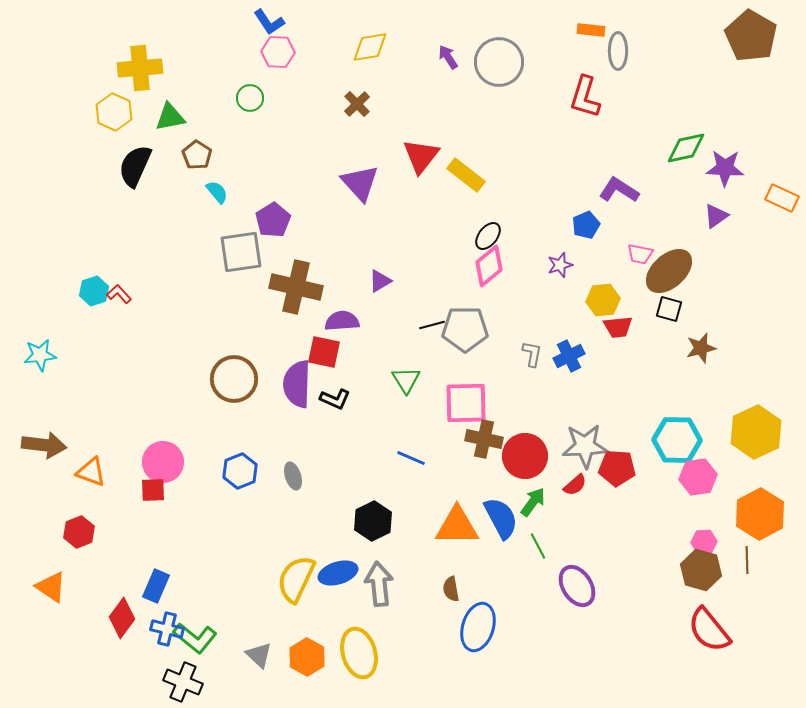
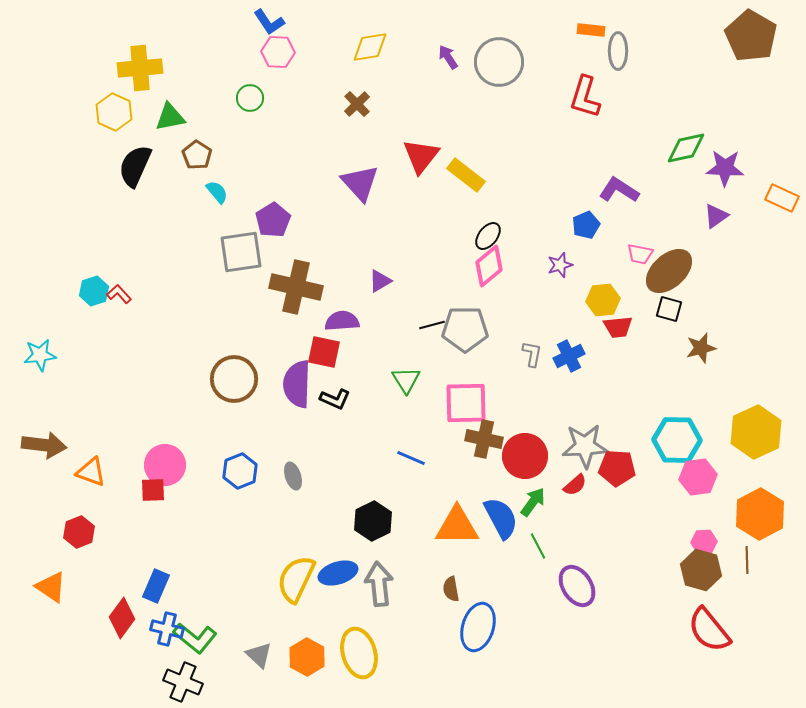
pink circle at (163, 462): moved 2 px right, 3 px down
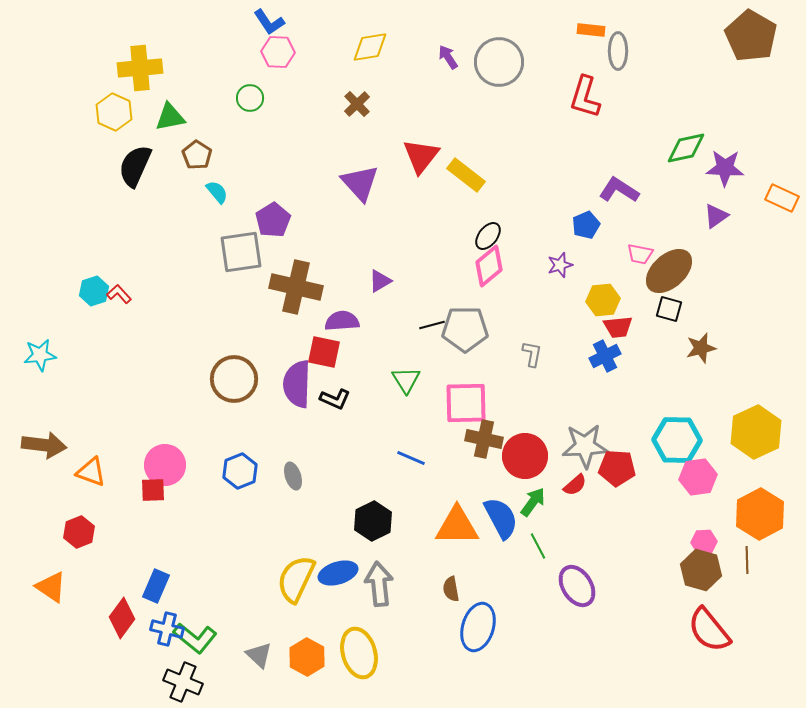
blue cross at (569, 356): moved 36 px right
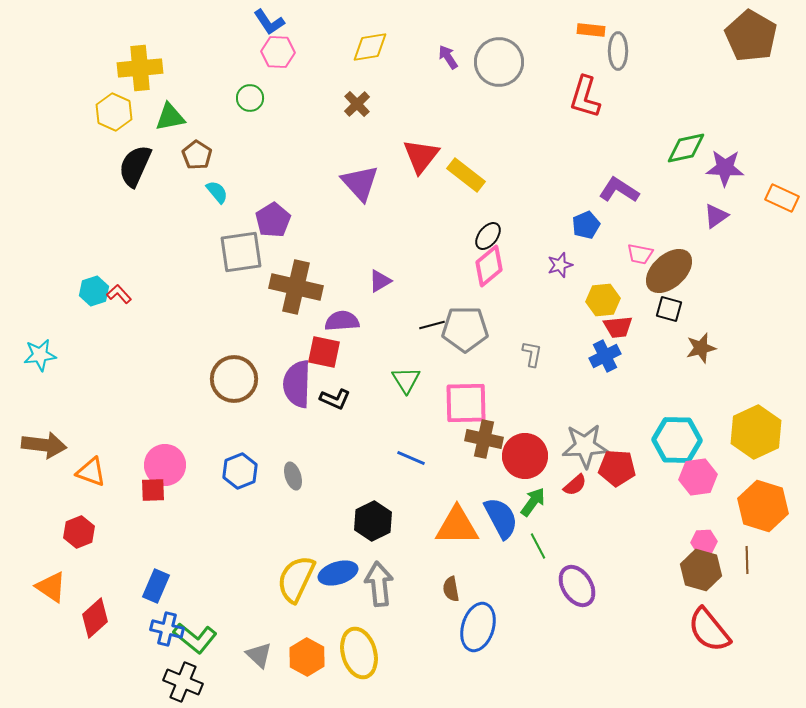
orange hexagon at (760, 514): moved 3 px right, 8 px up; rotated 15 degrees counterclockwise
red diamond at (122, 618): moved 27 px left; rotated 12 degrees clockwise
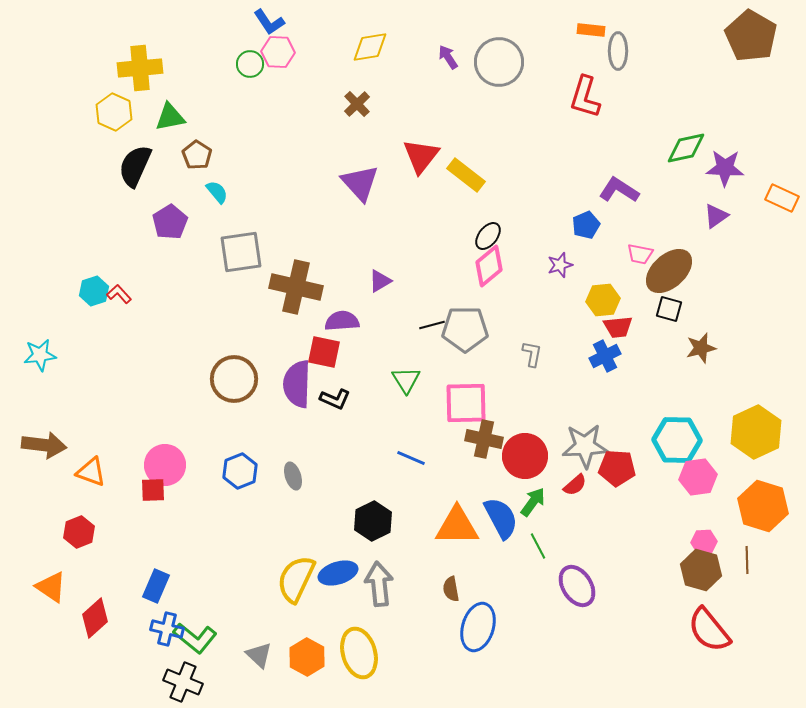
green circle at (250, 98): moved 34 px up
purple pentagon at (273, 220): moved 103 px left, 2 px down
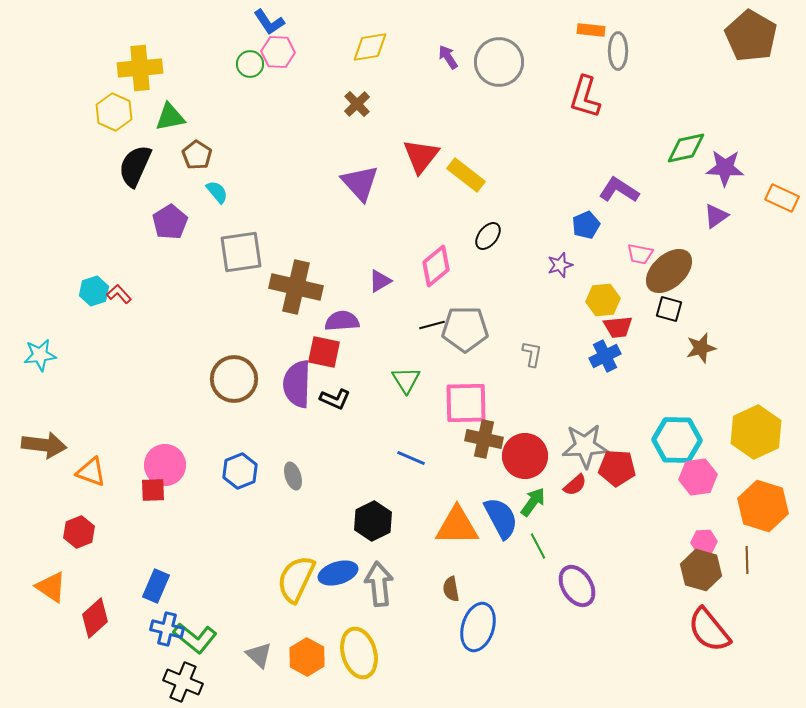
pink diamond at (489, 266): moved 53 px left
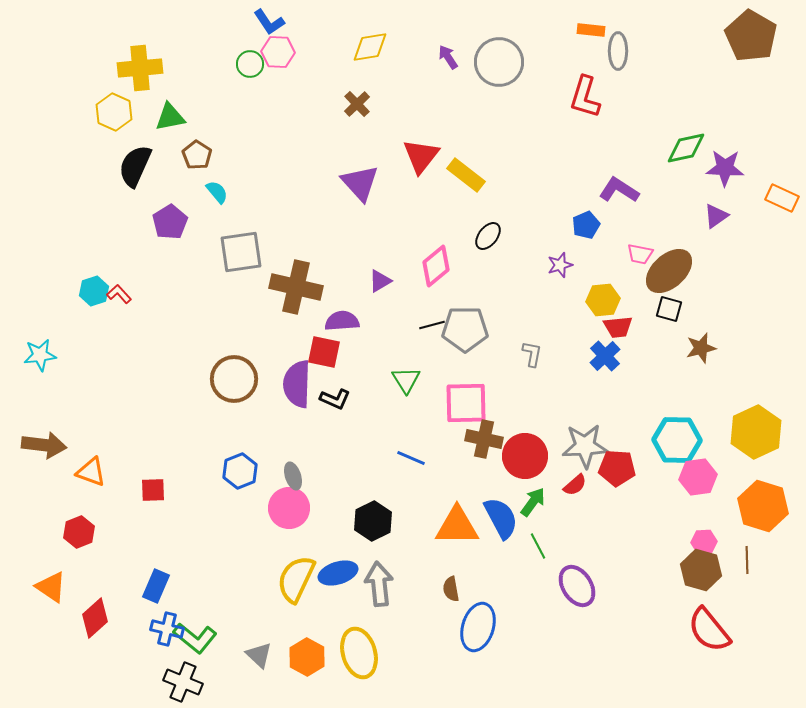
blue cross at (605, 356): rotated 16 degrees counterclockwise
pink circle at (165, 465): moved 124 px right, 43 px down
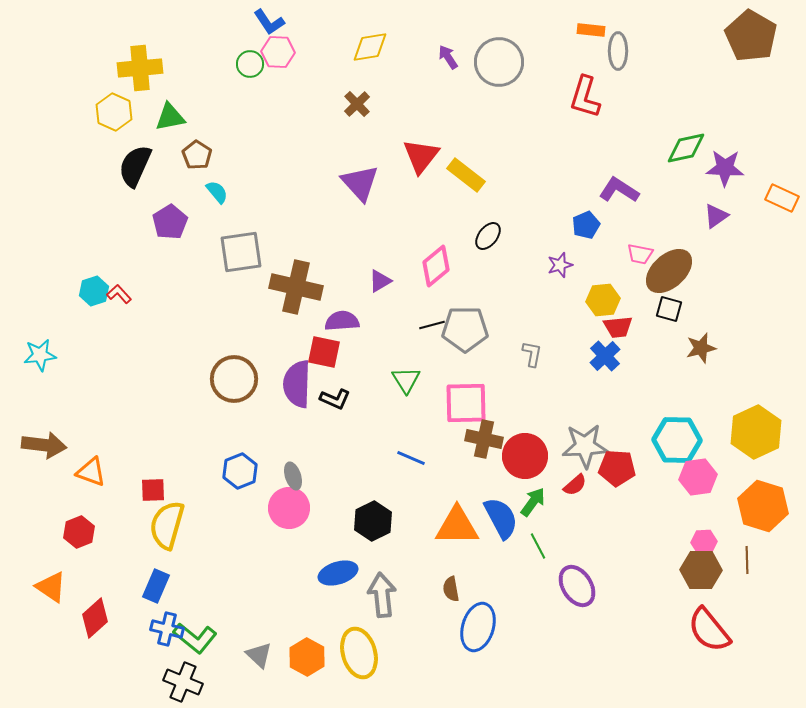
brown hexagon at (701, 570): rotated 15 degrees counterclockwise
yellow semicircle at (296, 579): moved 129 px left, 54 px up; rotated 9 degrees counterclockwise
gray arrow at (379, 584): moved 3 px right, 11 px down
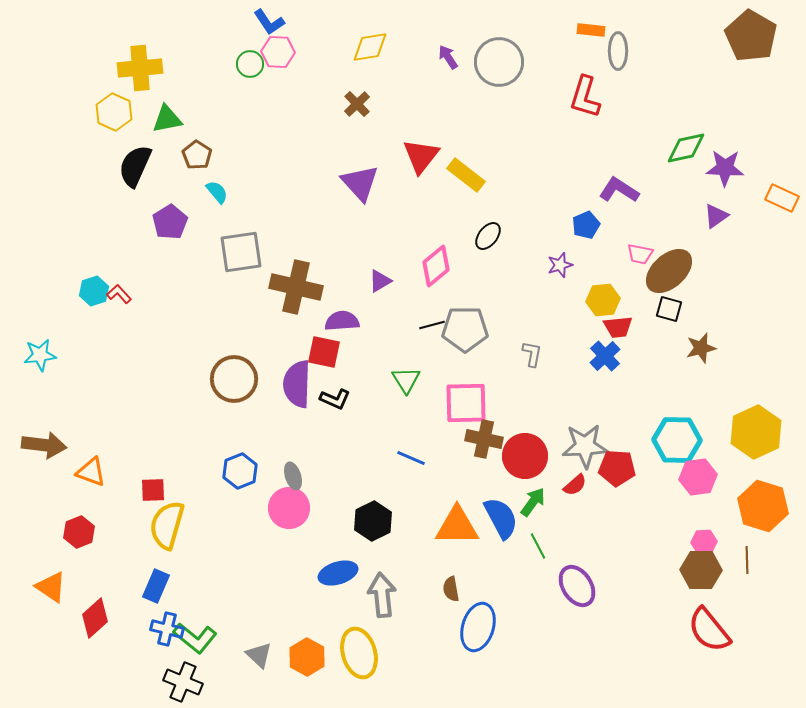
green triangle at (170, 117): moved 3 px left, 2 px down
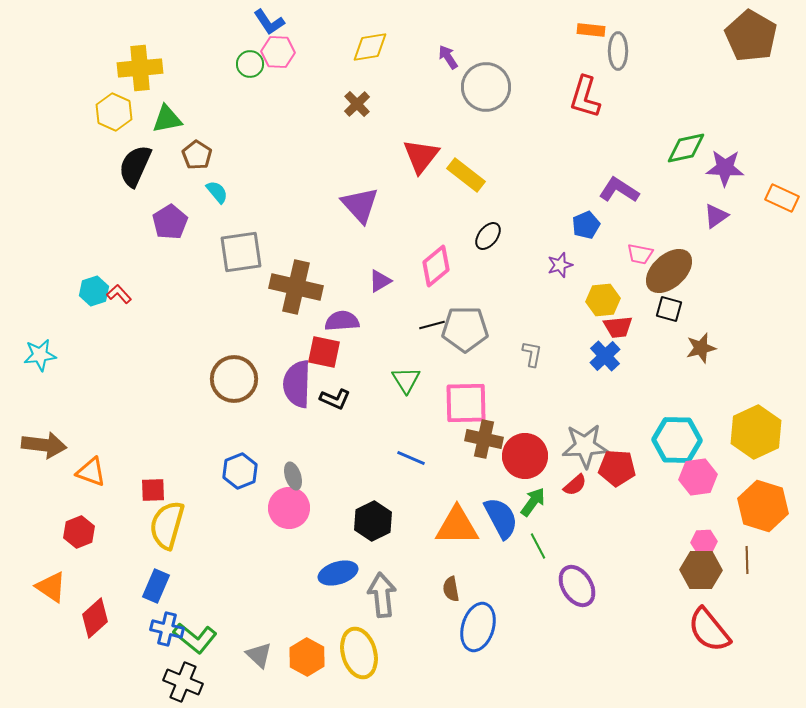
gray circle at (499, 62): moved 13 px left, 25 px down
purple triangle at (360, 183): moved 22 px down
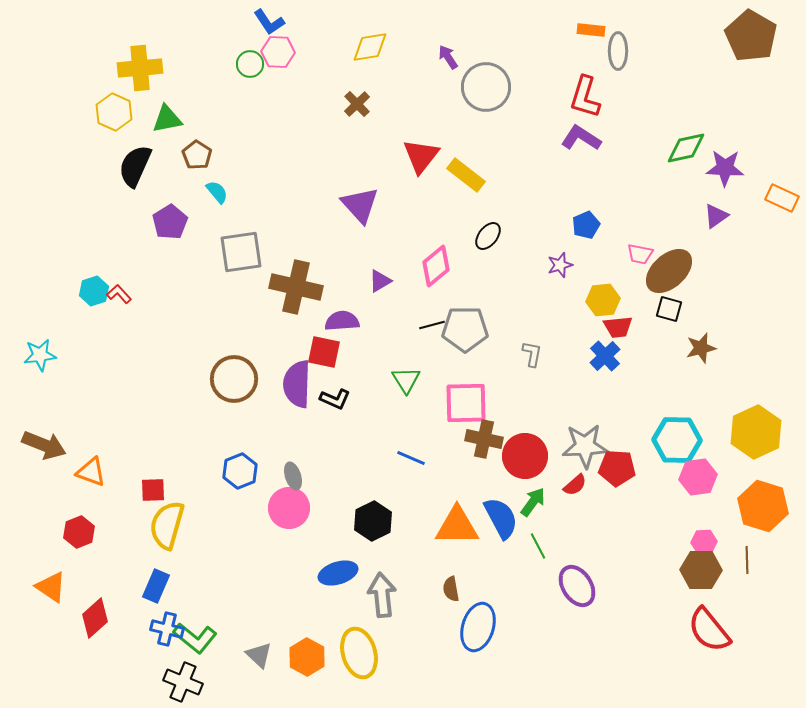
purple L-shape at (619, 190): moved 38 px left, 52 px up
brown arrow at (44, 445): rotated 15 degrees clockwise
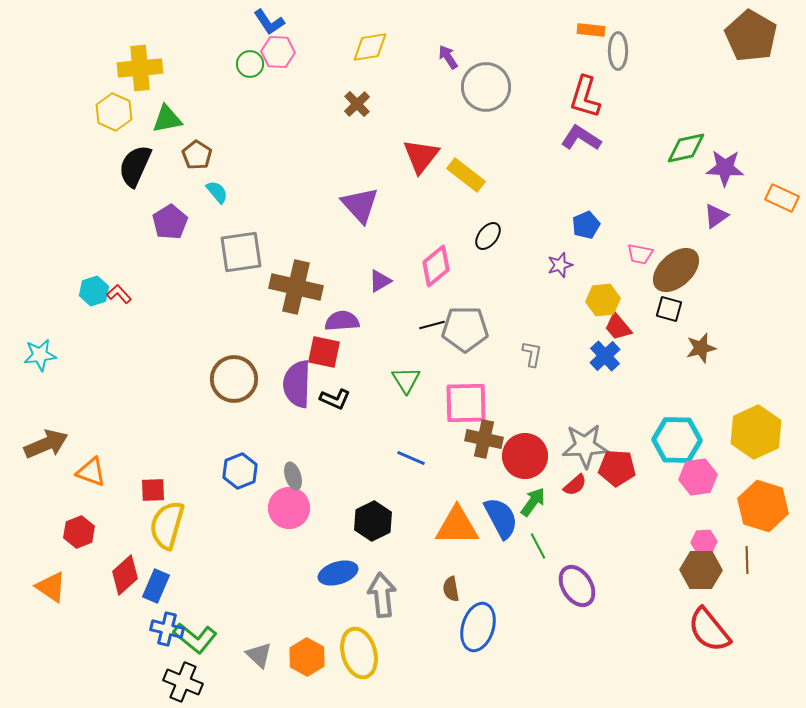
brown ellipse at (669, 271): moved 7 px right, 1 px up
red trapezoid at (618, 327): rotated 56 degrees clockwise
brown arrow at (44, 445): moved 2 px right, 1 px up; rotated 45 degrees counterclockwise
red diamond at (95, 618): moved 30 px right, 43 px up
